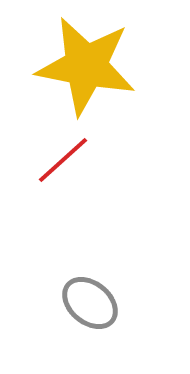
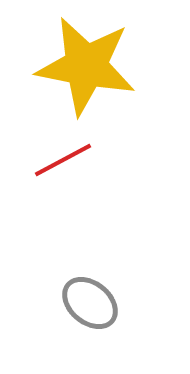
red line: rotated 14 degrees clockwise
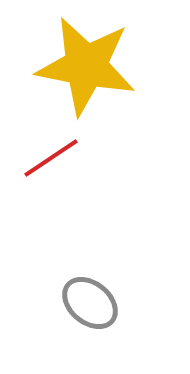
red line: moved 12 px left, 2 px up; rotated 6 degrees counterclockwise
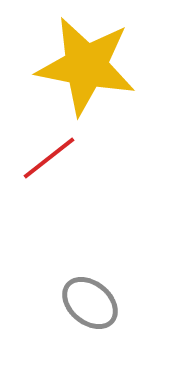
red line: moved 2 px left; rotated 4 degrees counterclockwise
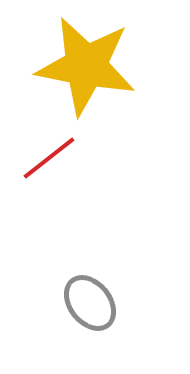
gray ellipse: rotated 12 degrees clockwise
